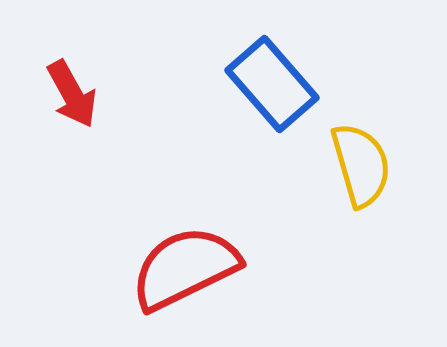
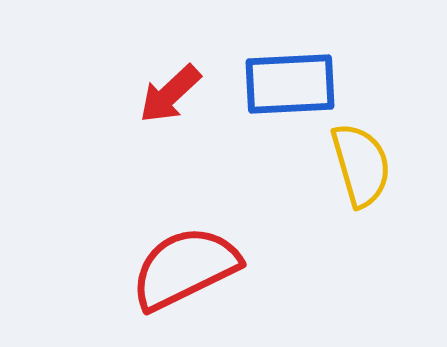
blue rectangle: moved 18 px right; rotated 52 degrees counterclockwise
red arrow: moved 98 px right; rotated 76 degrees clockwise
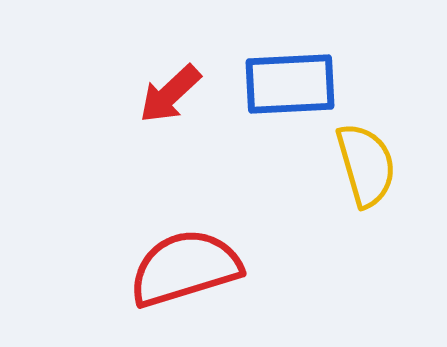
yellow semicircle: moved 5 px right
red semicircle: rotated 9 degrees clockwise
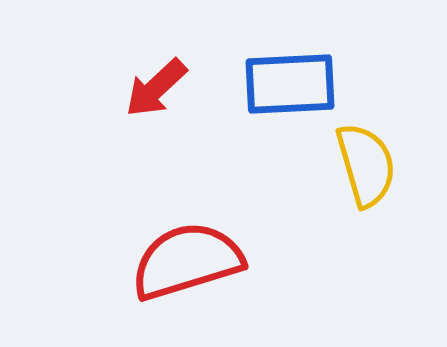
red arrow: moved 14 px left, 6 px up
red semicircle: moved 2 px right, 7 px up
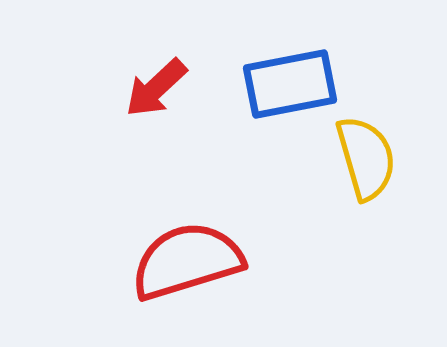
blue rectangle: rotated 8 degrees counterclockwise
yellow semicircle: moved 7 px up
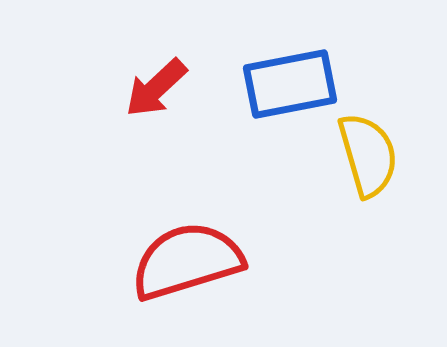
yellow semicircle: moved 2 px right, 3 px up
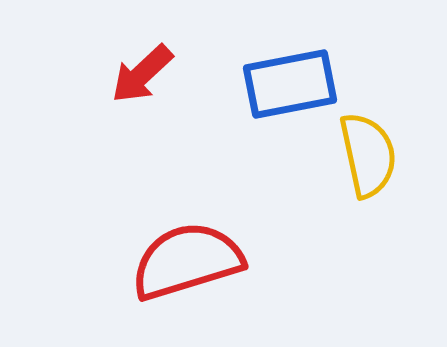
red arrow: moved 14 px left, 14 px up
yellow semicircle: rotated 4 degrees clockwise
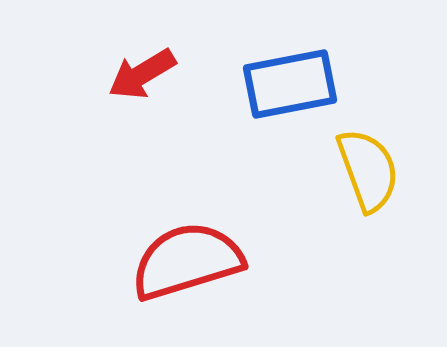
red arrow: rotated 12 degrees clockwise
yellow semicircle: moved 15 px down; rotated 8 degrees counterclockwise
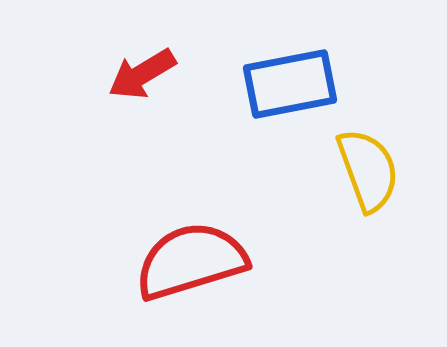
red semicircle: moved 4 px right
